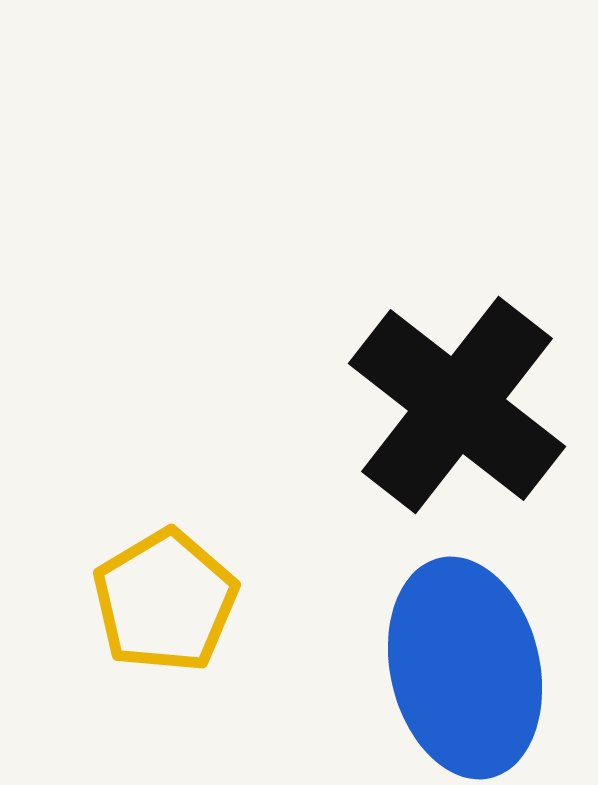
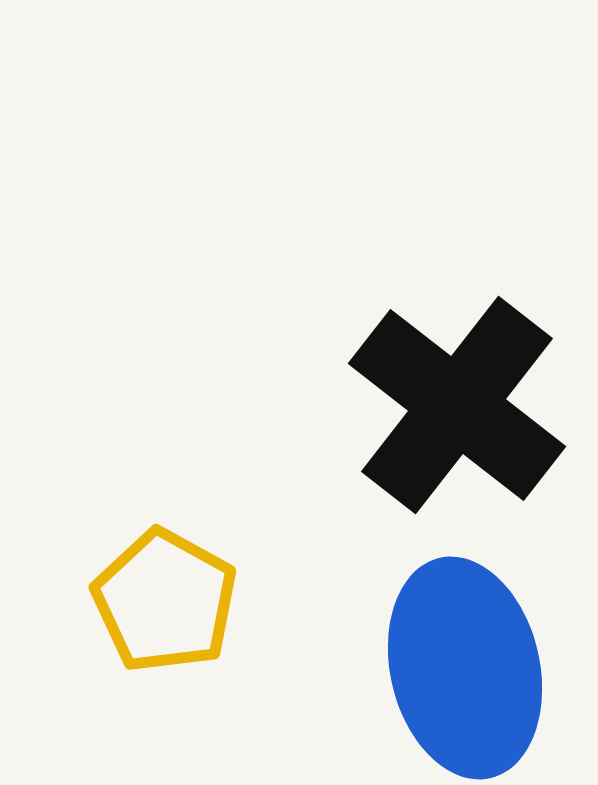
yellow pentagon: rotated 12 degrees counterclockwise
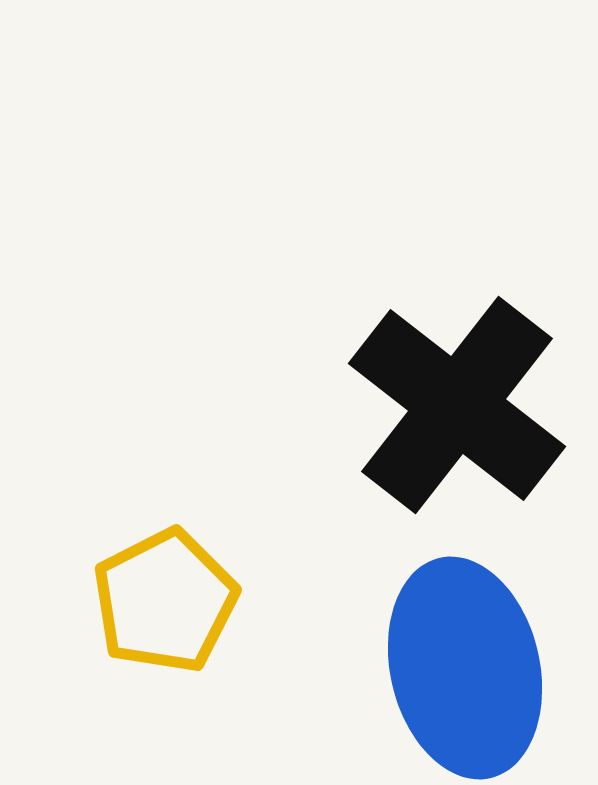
yellow pentagon: rotated 16 degrees clockwise
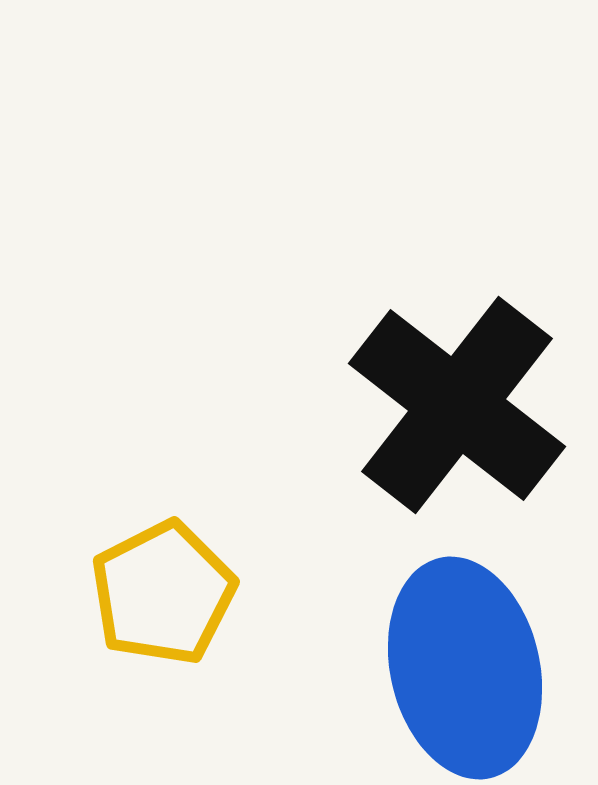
yellow pentagon: moved 2 px left, 8 px up
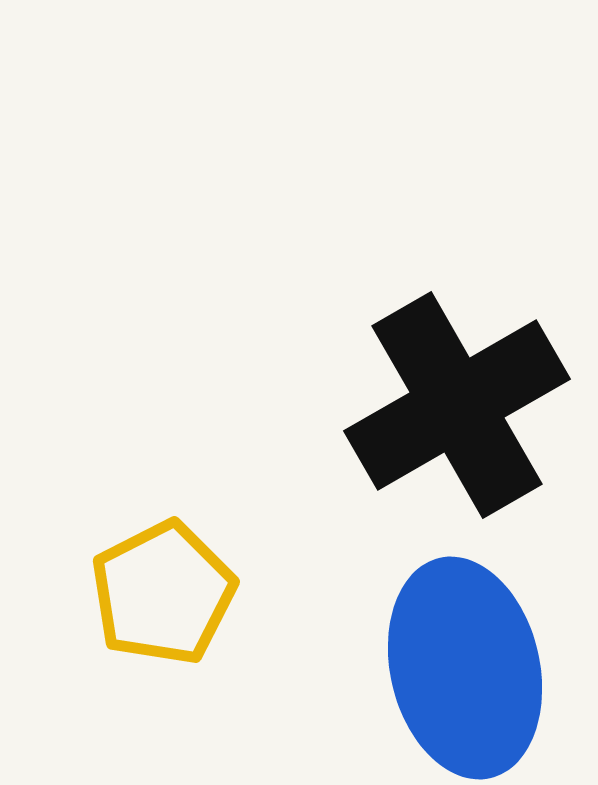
black cross: rotated 22 degrees clockwise
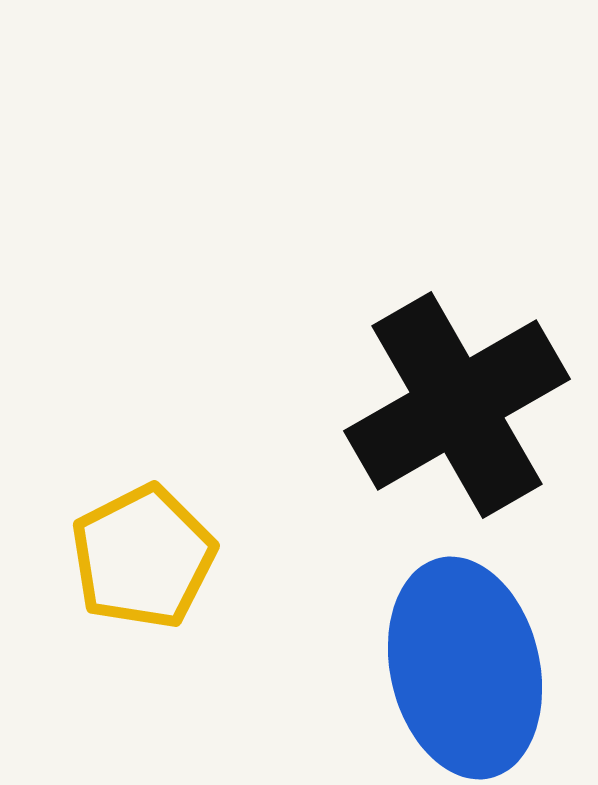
yellow pentagon: moved 20 px left, 36 px up
